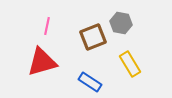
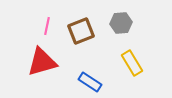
gray hexagon: rotated 15 degrees counterclockwise
brown square: moved 12 px left, 6 px up
yellow rectangle: moved 2 px right, 1 px up
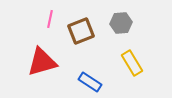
pink line: moved 3 px right, 7 px up
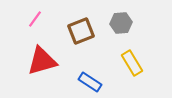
pink line: moved 15 px left; rotated 24 degrees clockwise
red triangle: moved 1 px up
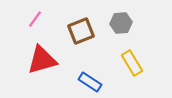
red triangle: moved 1 px up
